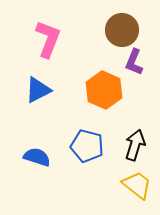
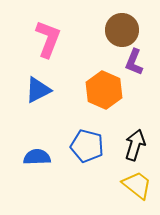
blue semicircle: rotated 20 degrees counterclockwise
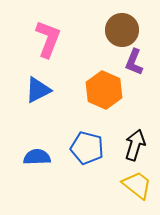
blue pentagon: moved 2 px down
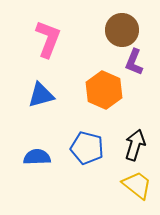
blue triangle: moved 3 px right, 5 px down; rotated 12 degrees clockwise
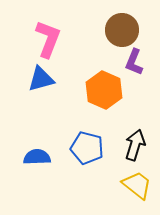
blue triangle: moved 16 px up
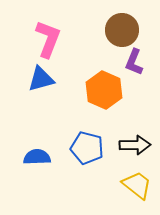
black arrow: rotated 72 degrees clockwise
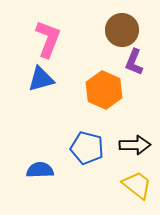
blue semicircle: moved 3 px right, 13 px down
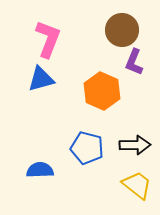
orange hexagon: moved 2 px left, 1 px down
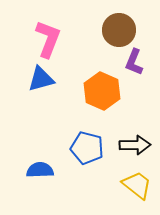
brown circle: moved 3 px left
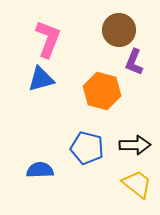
orange hexagon: rotated 9 degrees counterclockwise
yellow trapezoid: moved 1 px up
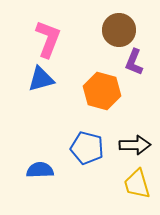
yellow trapezoid: rotated 144 degrees counterclockwise
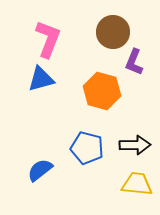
brown circle: moved 6 px left, 2 px down
blue semicircle: rotated 36 degrees counterclockwise
yellow trapezoid: rotated 112 degrees clockwise
